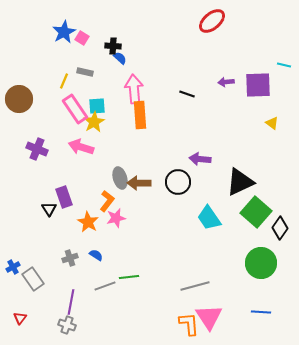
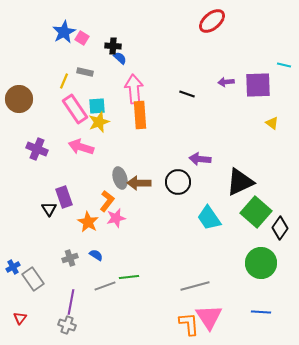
yellow star at (94, 122): moved 5 px right; rotated 10 degrees clockwise
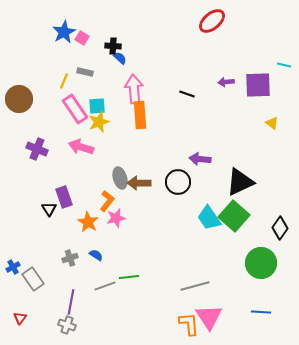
green square at (256, 212): moved 22 px left, 4 px down
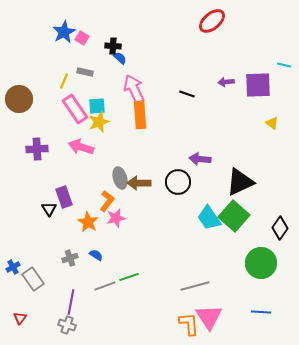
pink arrow at (134, 89): rotated 20 degrees counterclockwise
purple cross at (37, 149): rotated 25 degrees counterclockwise
green line at (129, 277): rotated 12 degrees counterclockwise
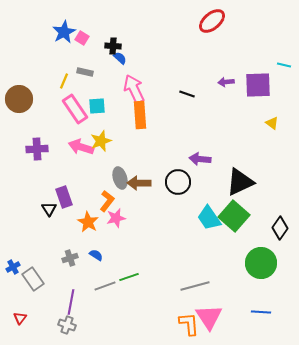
yellow star at (99, 122): moved 2 px right, 19 px down
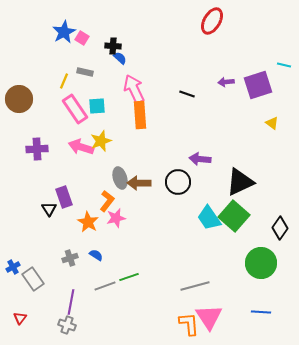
red ellipse at (212, 21): rotated 20 degrees counterclockwise
purple square at (258, 85): rotated 16 degrees counterclockwise
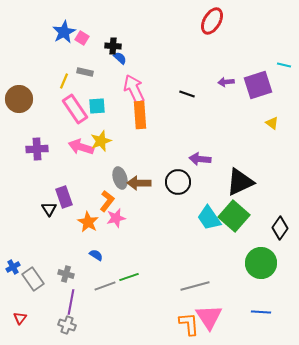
gray cross at (70, 258): moved 4 px left, 16 px down; rotated 35 degrees clockwise
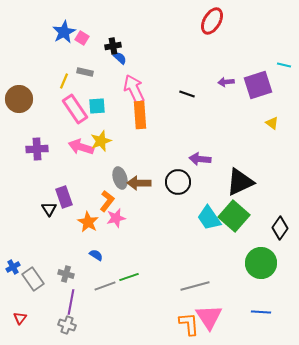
black cross at (113, 46): rotated 14 degrees counterclockwise
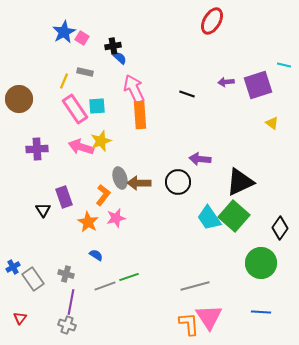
orange L-shape at (107, 201): moved 4 px left, 6 px up
black triangle at (49, 209): moved 6 px left, 1 px down
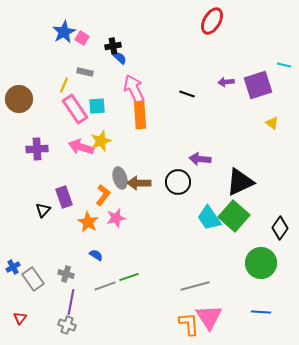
yellow line at (64, 81): moved 4 px down
black triangle at (43, 210): rotated 14 degrees clockwise
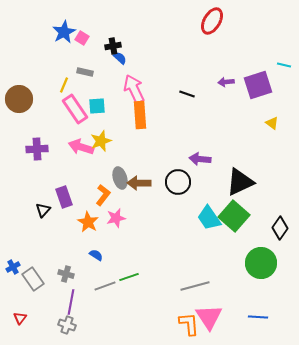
blue line at (261, 312): moved 3 px left, 5 px down
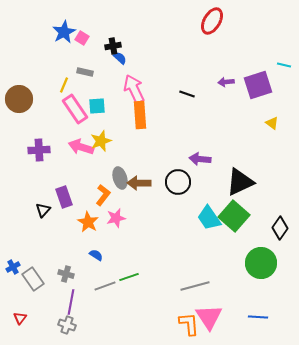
purple cross at (37, 149): moved 2 px right, 1 px down
